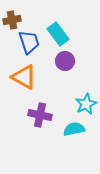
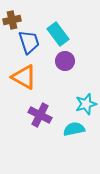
cyan star: rotated 10 degrees clockwise
purple cross: rotated 15 degrees clockwise
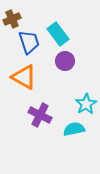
brown cross: moved 1 px up; rotated 12 degrees counterclockwise
cyan star: rotated 15 degrees counterclockwise
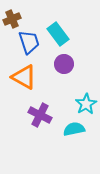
purple circle: moved 1 px left, 3 px down
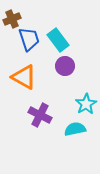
cyan rectangle: moved 6 px down
blue trapezoid: moved 3 px up
purple circle: moved 1 px right, 2 px down
cyan semicircle: moved 1 px right
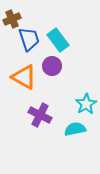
purple circle: moved 13 px left
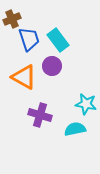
cyan star: rotated 30 degrees counterclockwise
purple cross: rotated 10 degrees counterclockwise
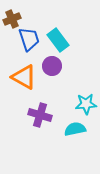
cyan star: rotated 15 degrees counterclockwise
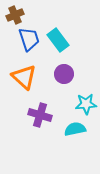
brown cross: moved 3 px right, 4 px up
purple circle: moved 12 px right, 8 px down
orange triangle: rotated 12 degrees clockwise
